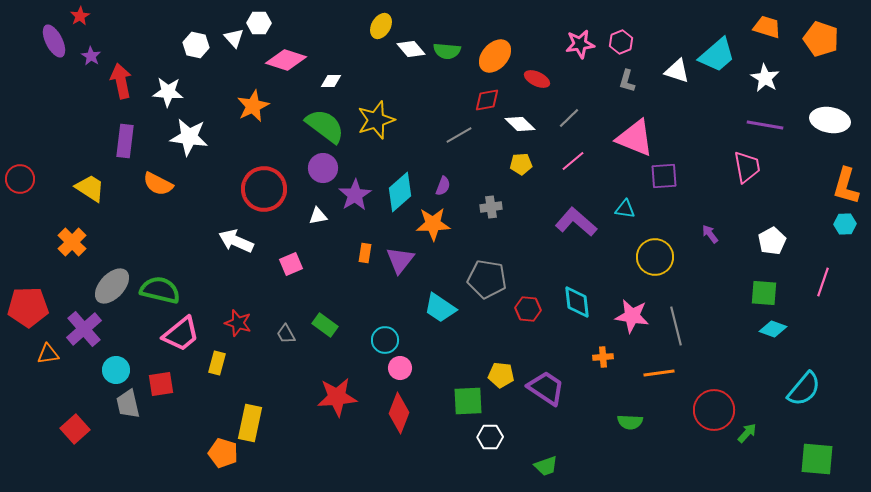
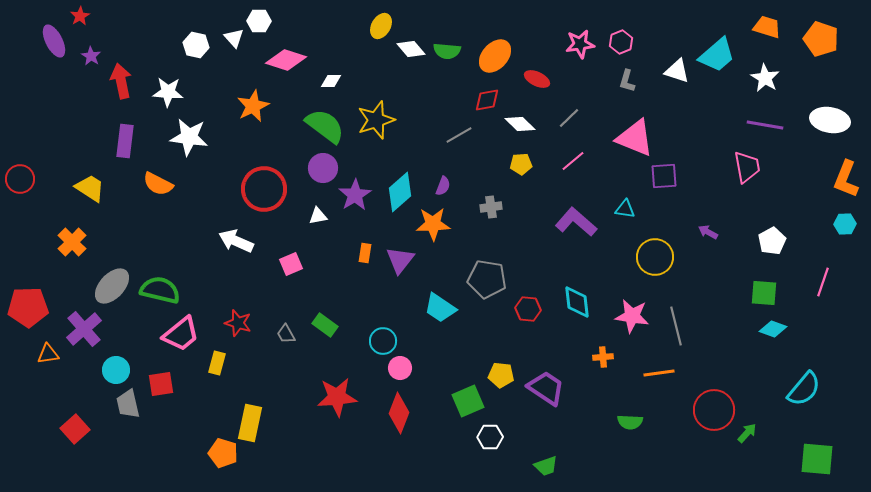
white hexagon at (259, 23): moved 2 px up
orange L-shape at (846, 186): moved 7 px up; rotated 6 degrees clockwise
purple arrow at (710, 234): moved 2 px left, 2 px up; rotated 24 degrees counterclockwise
cyan circle at (385, 340): moved 2 px left, 1 px down
green square at (468, 401): rotated 20 degrees counterclockwise
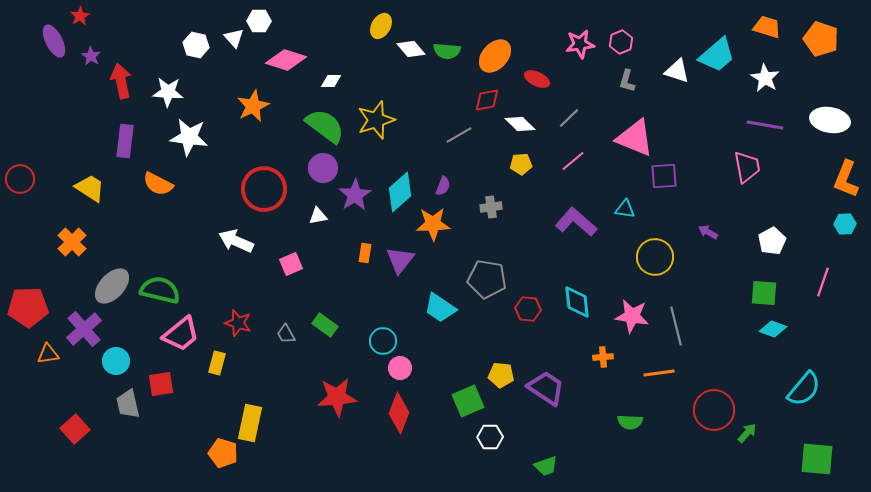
cyan circle at (116, 370): moved 9 px up
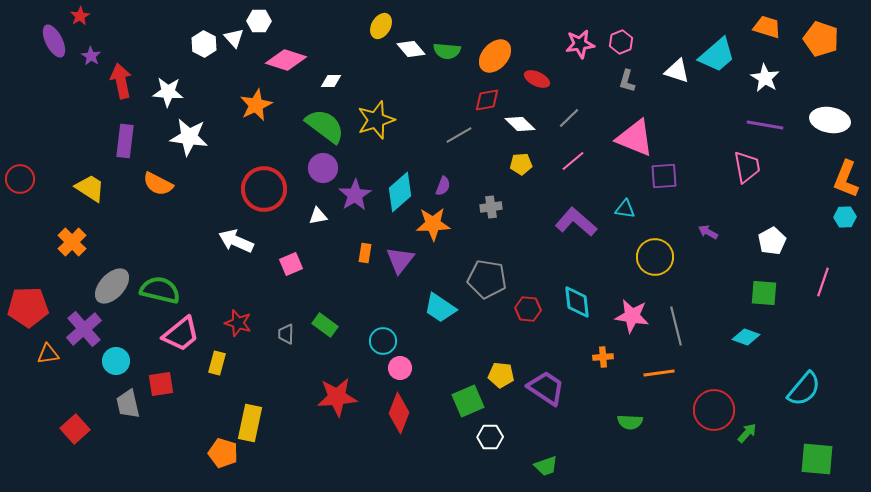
white hexagon at (196, 45): moved 8 px right, 1 px up; rotated 15 degrees clockwise
orange star at (253, 106): moved 3 px right, 1 px up
cyan hexagon at (845, 224): moved 7 px up
cyan diamond at (773, 329): moved 27 px left, 8 px down
gray trapezoid at (286, 334): rotated 30 degrees clockwise
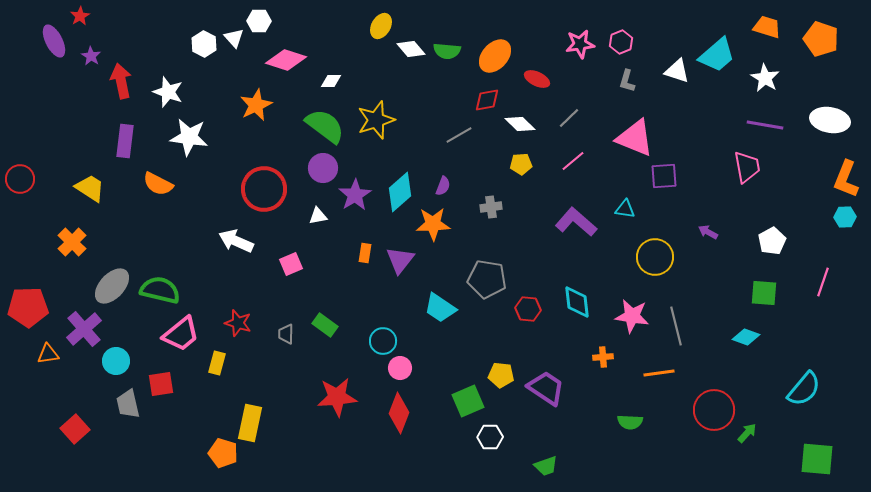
white star at (168, 92): rotated 16 degrees clockwise
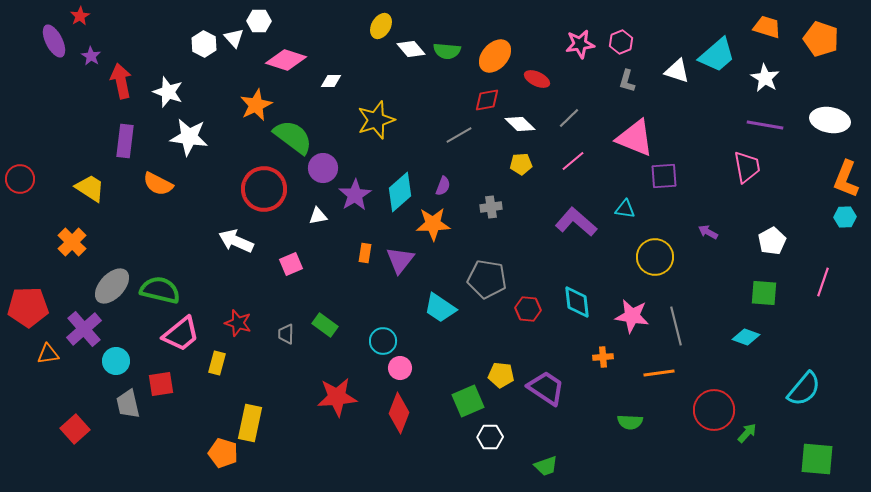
green semicircle at (325, 126): moved 32 px left, 11 px down
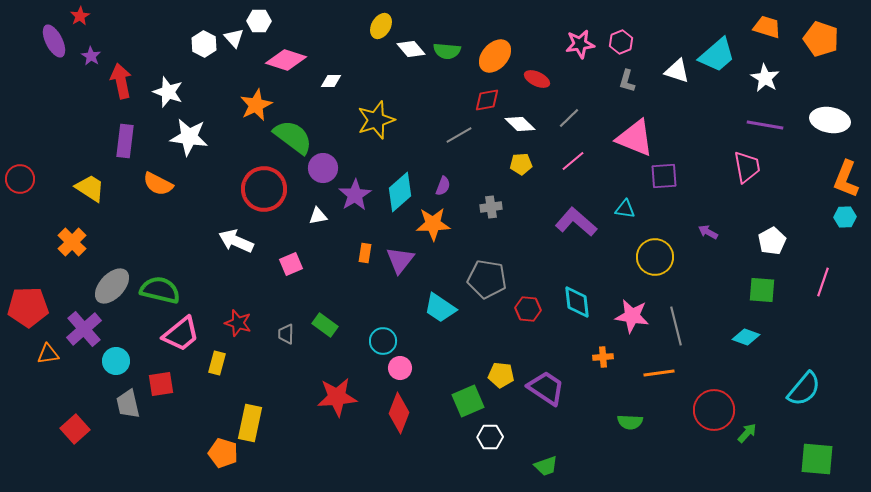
green square at (764, 293): moved 2 px left, 3 px up
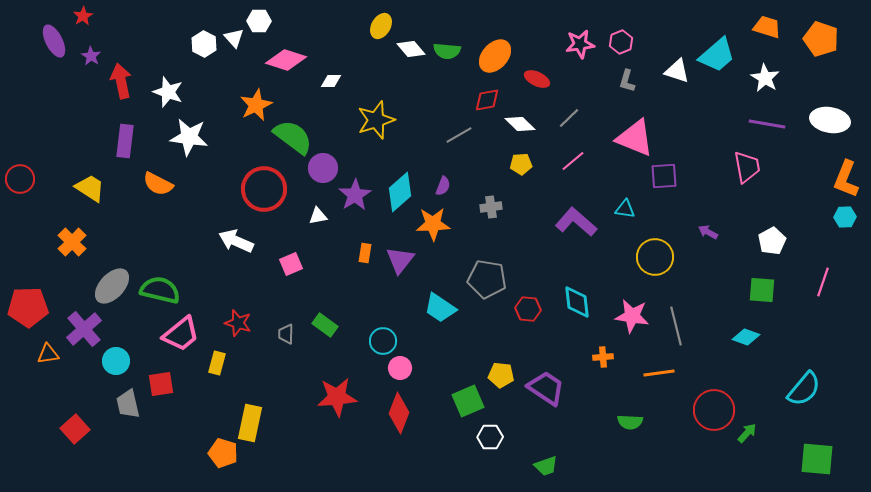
red star at (80, 16): moved 3 px right
purple line at (765, 125): moved 2 px right, 1 px up
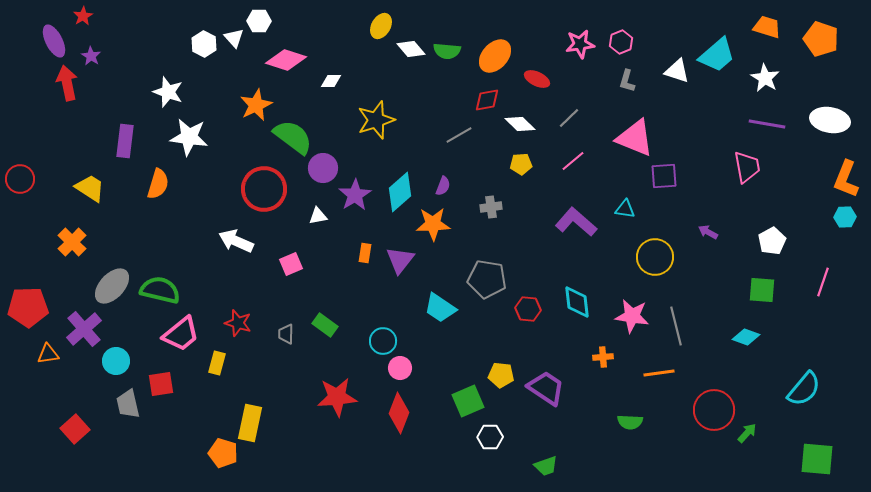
red arrow at (121, 81): moved 54 px left, 2 px down
orange semicircle at (158, 184): rotated 100 degrees counterclockwise
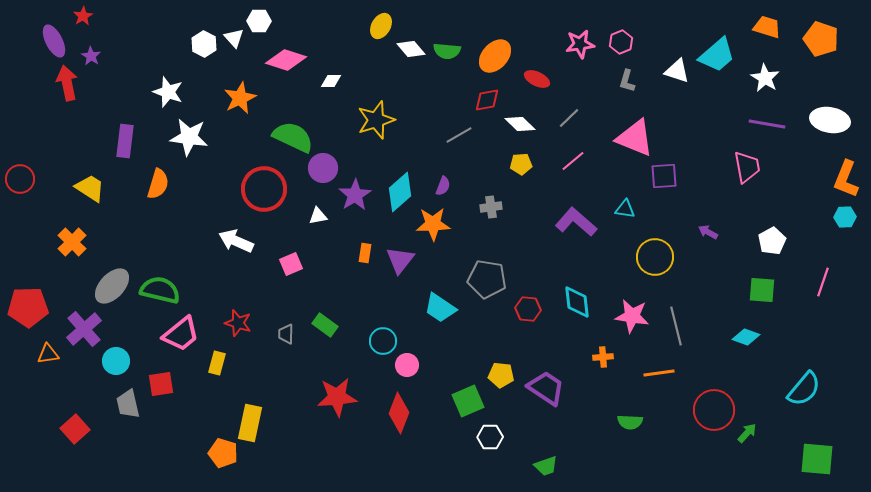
orange star at (256, 105): moved 16 px left, 7 px up
green semicircle at (293, 137): rotated 12 degrees counterclockwise
pink circle at (400, 368): moved 7 px right, 3 px up
